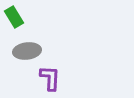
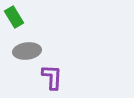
purple L-shape: moved 2 px right, 1 px up
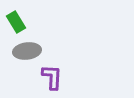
green rectangle: moved 2 px right, 5 px down
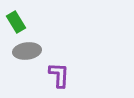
purple L-shape: moved 7 px right, 2 px up
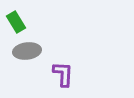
purple L-shape: moved 4 px right, 1 px up
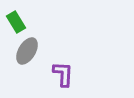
gray ellipse: rotated 52 degrees counterclockwise
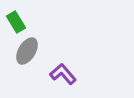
purple L-shape: rotated 44 degrees counterclockwise
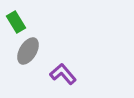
gray ellipse: moved 1 px right
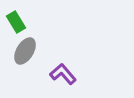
gray ellipse: moved 3 px left
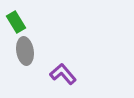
gray ellipse: rotated 40 degrees counterclockwise
